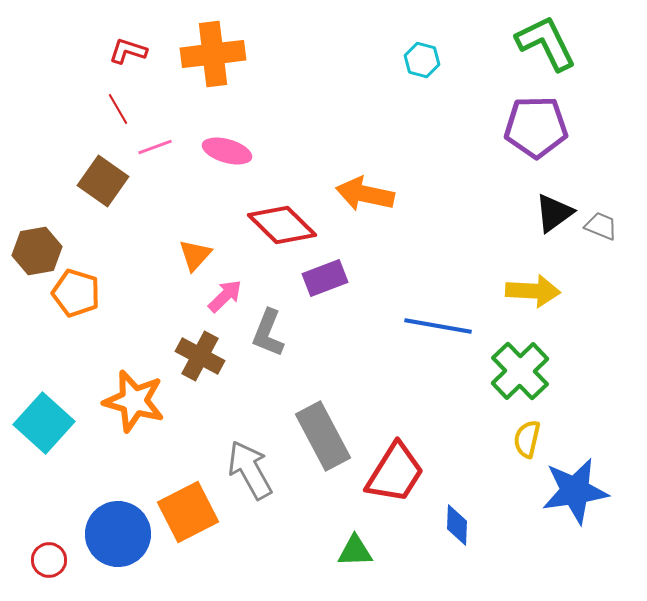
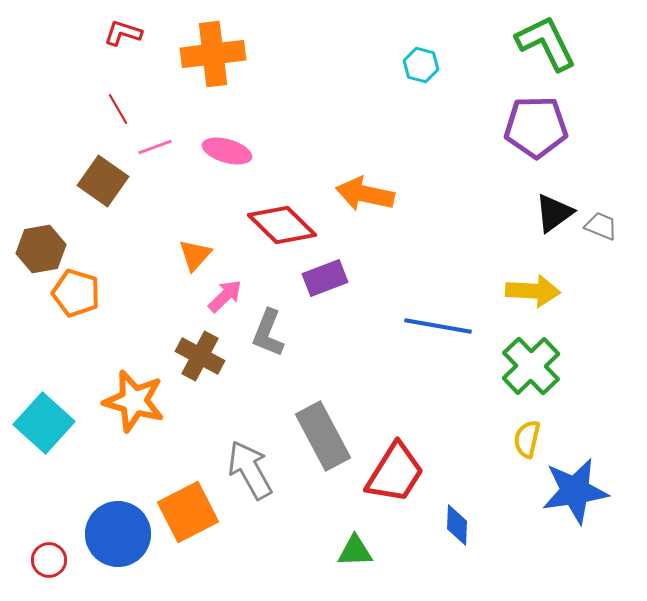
red L-shape: moved 5 px left, 18 px up
cyan hexagon: moved 1 px left, 5 px down
brown hexagon: moved 4 px right, 2 px up
green cross: moved 11 px right, 5 px up
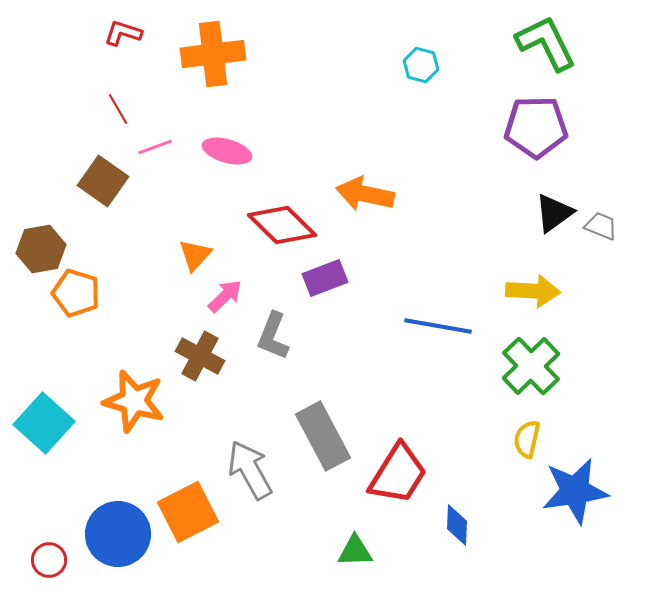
gray L-shape: moved 5 px right, 3 px down
red trapezoid: moved 3 px right, 1 px down
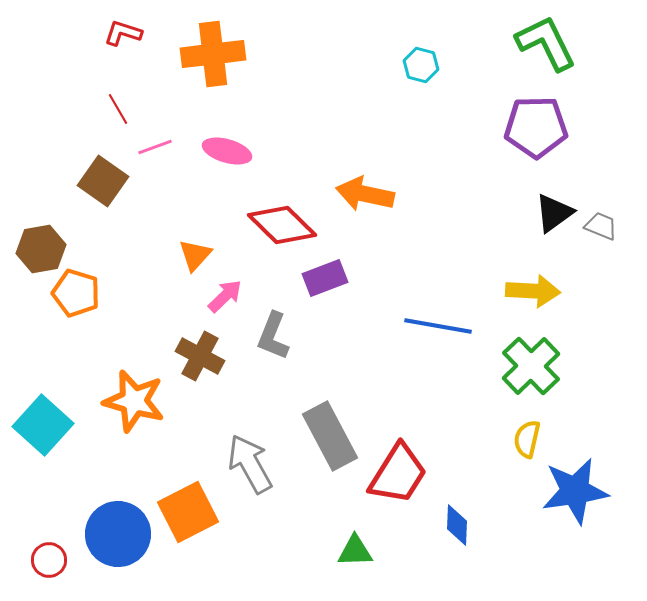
cyan square: moved 1 px left, 2 px down
gray rectangle: moved 7 px right
gray arrow: moved 6 px up
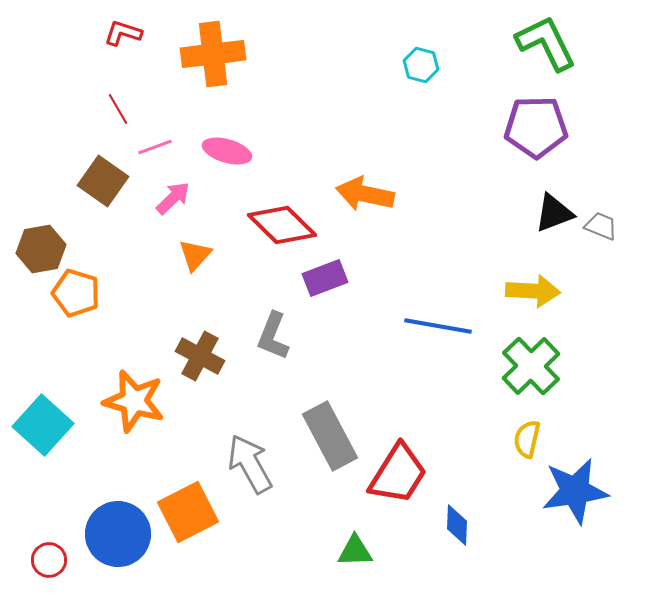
black triangle: rotated 15 degrees clockwise
pink arrow: moved 52 px left, 98 px up
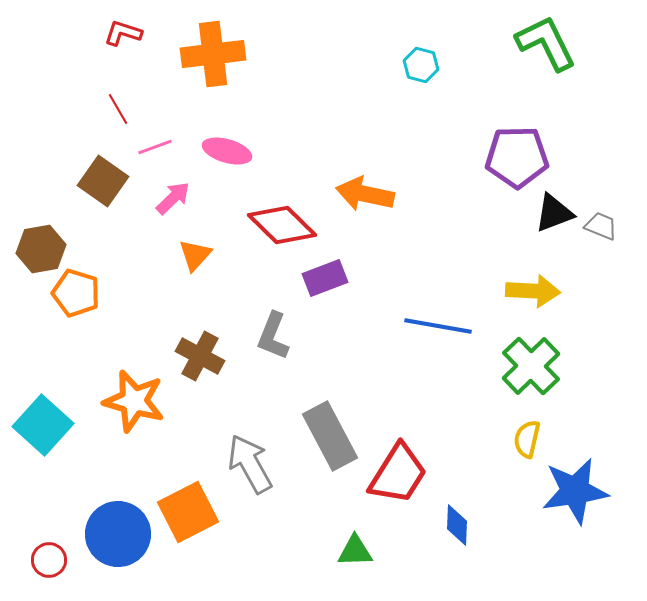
purple pentagon: moved 19 px left, 30 px down
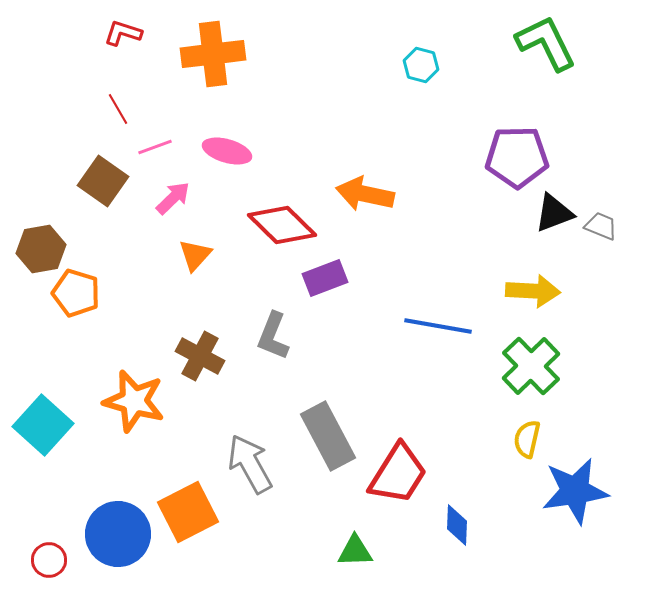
gray rectangle: moved 2 px left
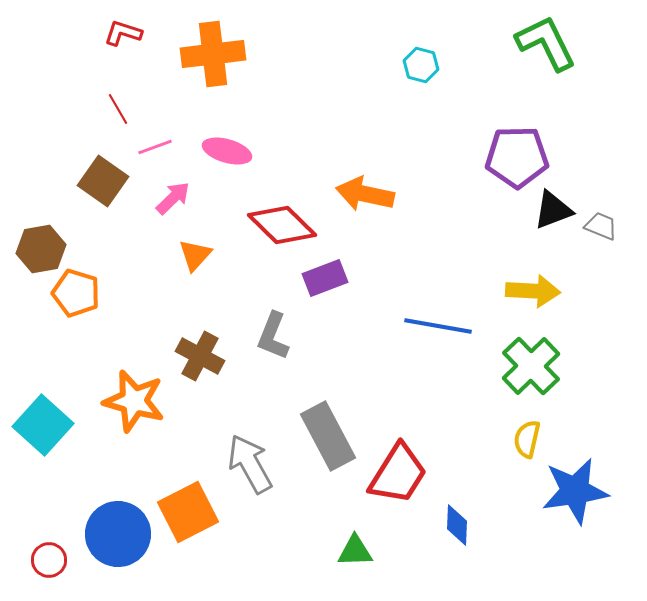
black triangle: moved 1 px left, 3 px up
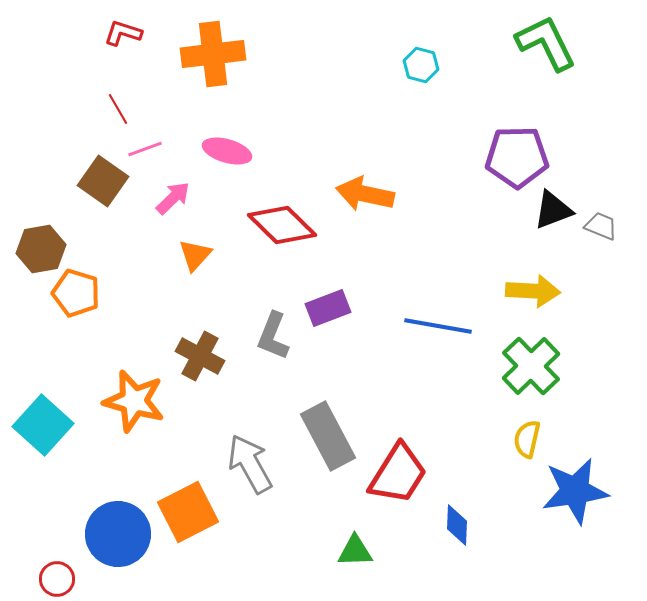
pink line: moved 10 px left, 2 px down
purple rectangle: moved 3 px right, 30 px down
red circle: moved 8 px right, 19 px down
